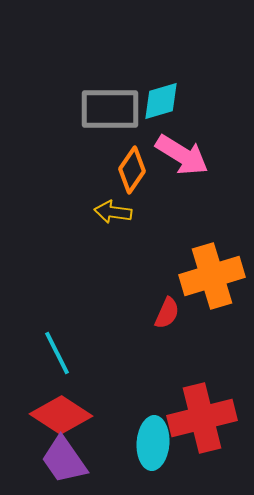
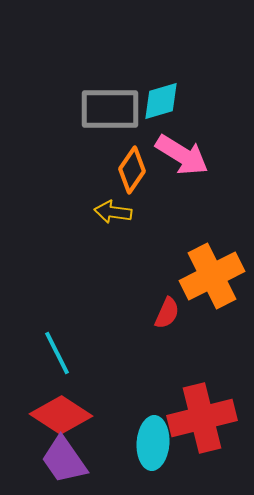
orange cross: rotated 10 degrees counterclockwise
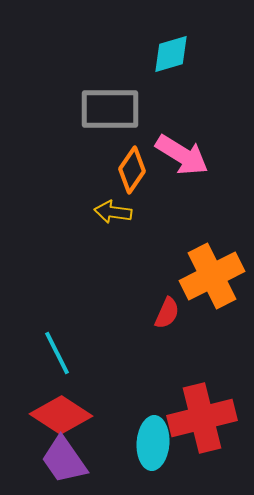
cyan diamond: moved 10 px right, 47 px up
